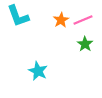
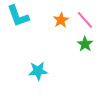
pink line: moved 2 px right; rotated 72 degrees clockwise
cyan star: rotated 30 degrees counterclockwise
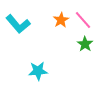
cyan L-shape: moved 8 px down; rotated 20 degrees counterclockwise
pink line: moved 2 px left
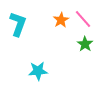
pink line: moved 1 px up
cyan L-shape: rotated 120 degrees counterclockwise
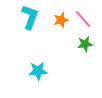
orange star: rotated 14 degrees clockwise
cyan L-shape: moved 12 px right, 7 px up
green star: rotated 28 degrees clockwise
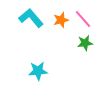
cyan L-shape: moved 1 px right, 1 px down; rotated 60 degrees counterclockwise
green star: moved 1 px up
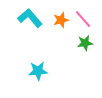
cyan L-shape: moved 1 px left
